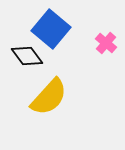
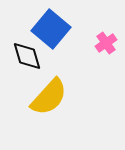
pink cross: rotated 15 degrees clockwise
black diamond: rotated 20 degrees clockwise
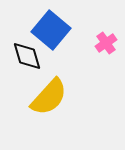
blue square: moved 1 px down
